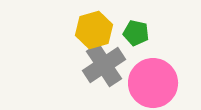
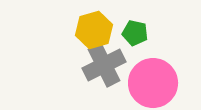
green pentagon: moved 1 px left
gray cross: rotated 6 degrees clockwise
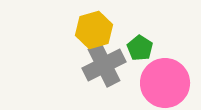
green pentagon: moved 5 px right, 15 px down; rotated 20 degrees clockwise
pink circle: moved 12 px right
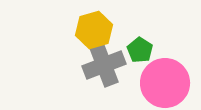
green pentagon: moved 2 px down
gray cross: rotated 6 degrees clockwise
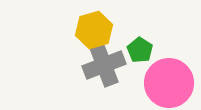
pink circle: moved 4 px right
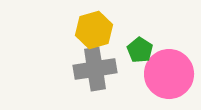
gray cross: moved 9 px left, 4 px down; rotated 12 degrees clockwise
pink circle: moved 9 px up
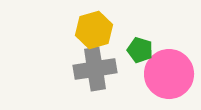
green pentagon: rotated 15 degrees counterclockwise
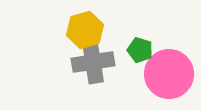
yellow hexagon: moved 9 px left
gray cross: moved 2 px left, 7 px up
